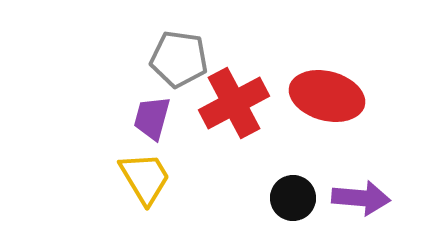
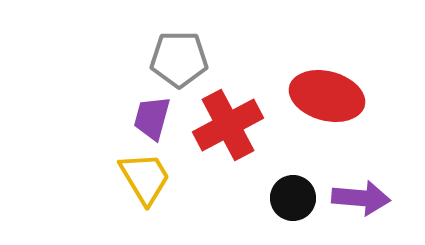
gray pentagon: rotated 8 degrees counterclockwise
red cross: moved 6 px left, 22 px down
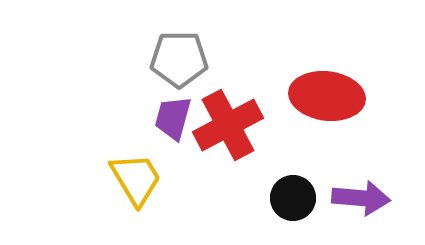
red ellipse: rotated 8 degrees counterclockwise
purple trapezoid: moved 21 px right
yellow trapezoid: moved 9 px left, 1 px down
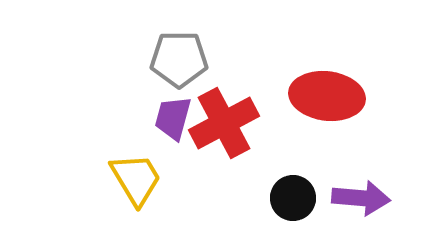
red cross: moved 4 px left, 2 px up
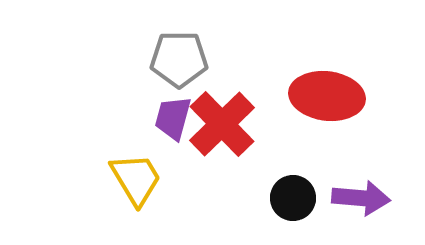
red cross: moved 2 px left, 1 px down; rotated 16 degrees counterclockwise
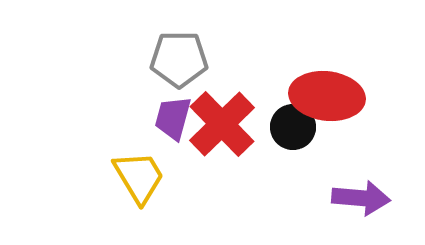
yellow trapezoid: moved 3 px right, 2 px up
black circle: moved 71 px up
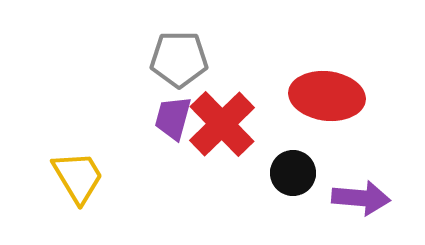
black circle: moved 46 px down
yellow trapezoid: moved 61 px left
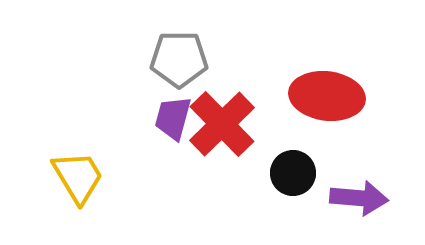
purple arrow: moved 2 px left
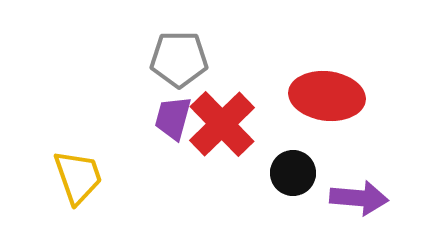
yellow trapezoid: rotated 12 degrees clockwise
